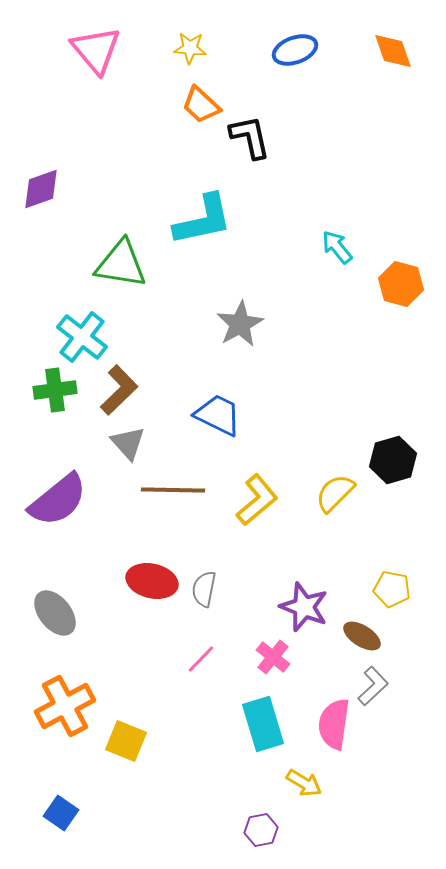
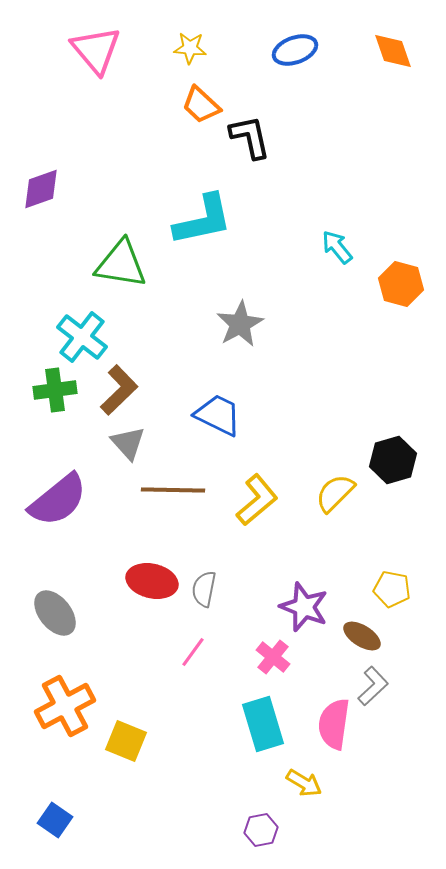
pink line: moved 8 px left, 7 px up; rotated 8 degrees counterclockwise
blue square: moved 6 px left, 7 px down
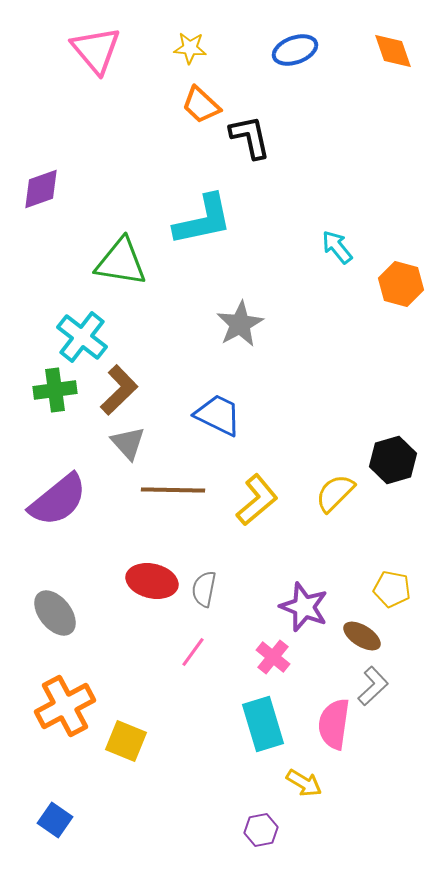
green triangle: moved 2 px up
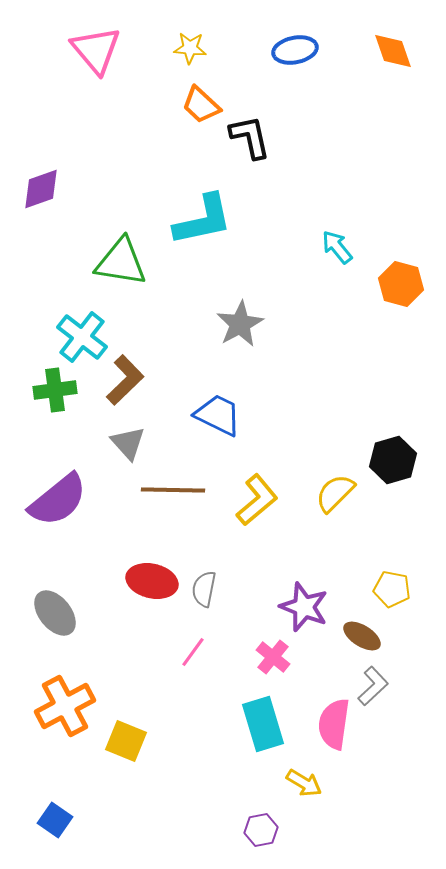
blue ellipse: rotated 9 degrees clockwise
brown L-shape: moved 6 px right, 10 px up
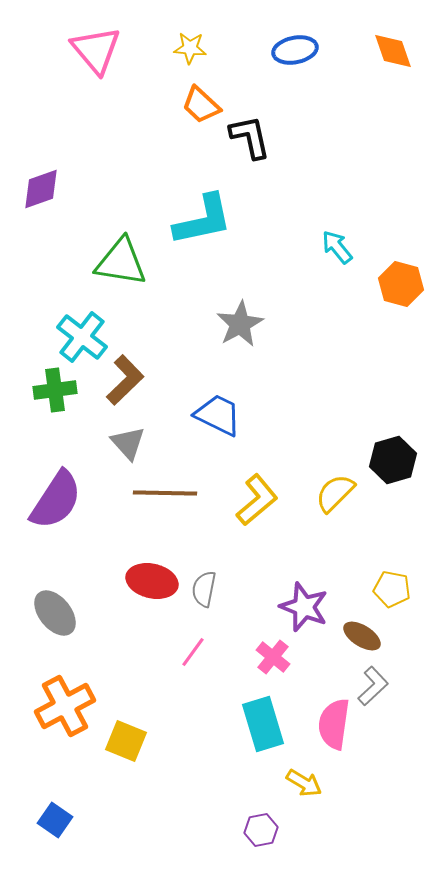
brown line: moved 8 px left, 3 px down
purple semicircle: moved 2 px left; rotated 18 degrees counterclockwise
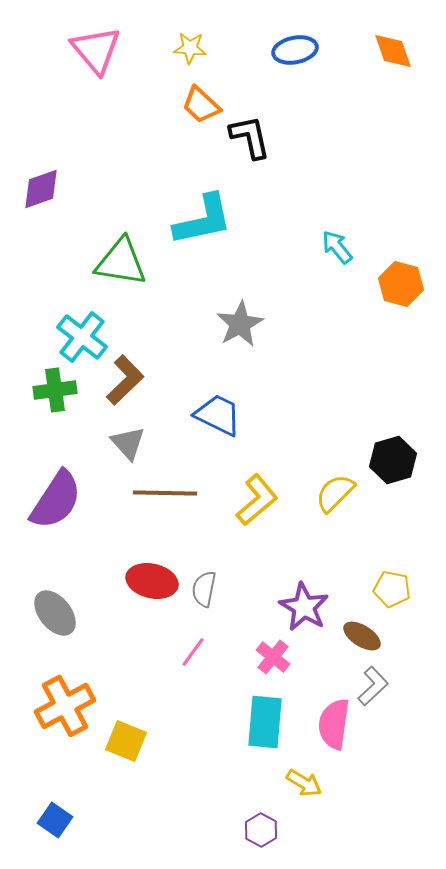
purple star: rotated 9 degrees clockwise
cyan rectangle: moved 2 px right, 2 px up; rotated 22 degrees clockwise
purple hexagon: rotated 20 degrees counterclockwise
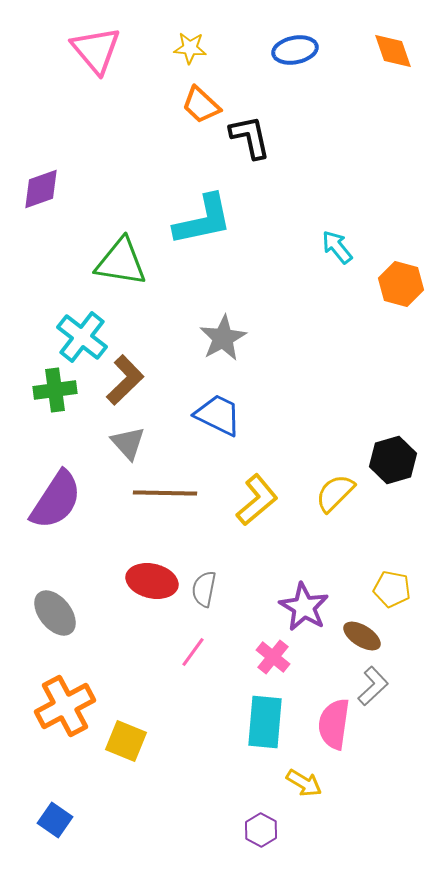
gray star: moved 17 px left, 14 px down
